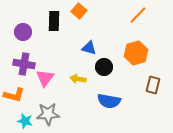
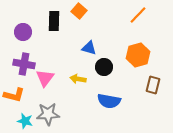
orange hexagon: moved 2 px right, 2 px down
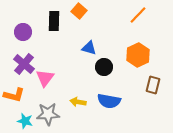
orange hexagon: rotated 10 degrees counterclockwise
purple cross: rotated 30 degrees clockwise
yellow arrow: moved 23 px down
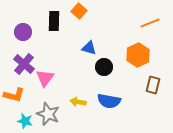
orange line: moved 12 px right, 8 px down; rotated 24 degrees clockwise
gray star: rotated 25 degrees clockwise
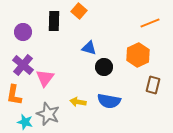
purple cross: moved 1 px left, 1 px down
orange L-shape: rotated 85 degrees clockwise
cyan star: moved 1 px down
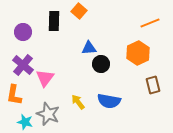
blue triangle: rotated 21 degrees counterclockwise
orange hexagon: moved 2 px up
black circle: moved 3 px left, 3 px up
brown rectangle: rotated 30 degrees counterclockwise
yellow arrow: rotated 42 degrees clockwise
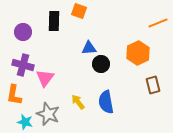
orange square: rotated 21 degrees counterclockwise
orange line: moved 8 px right
purple cross: rotated 25 degrees counterclockwise
blue semicircle: moved 3 px left, 1 px down; rotated 70 degrees clockwise
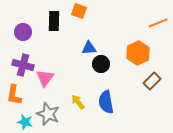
brown rectangle: moved 1 px left, 4 px up; rotated 60 degrees clockwise
